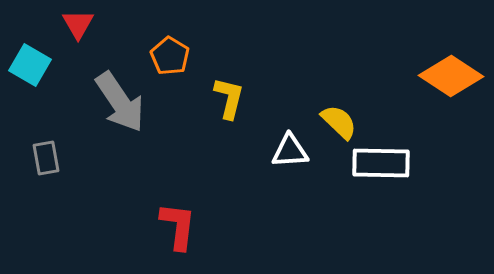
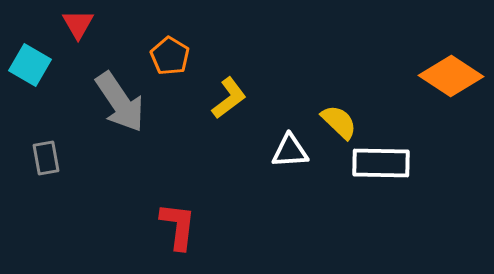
yellow L-shape: rotated 39 degrees clockwise
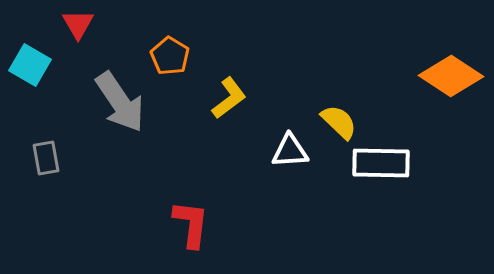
red L-shape: moved 13 px right, 2 px up
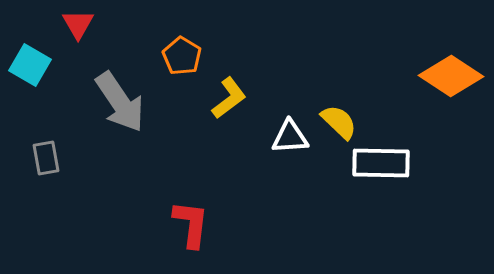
orange pentagon: moved 12 px right
white triangle: moved 14 px up
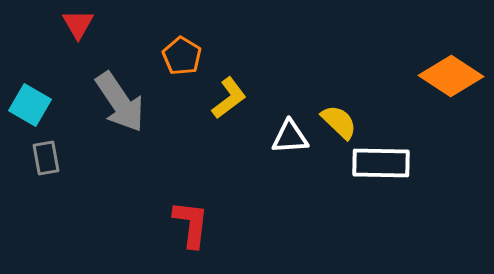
cyan square: moved 40 px down
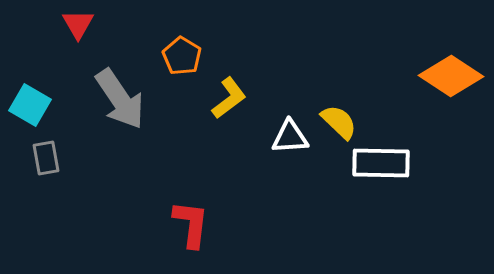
gray arrow: moved 3 px up
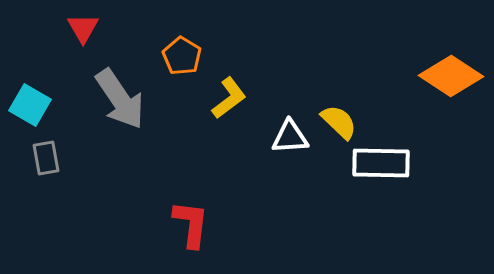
red triangle: moved 5 px right, 4 px down
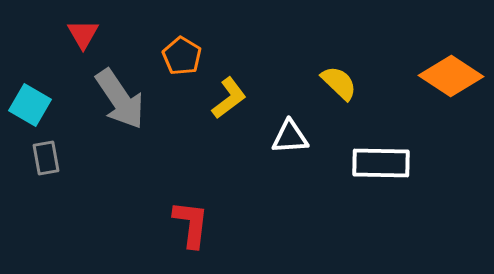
red triangle: moved 6 px down
yellow semicircle: moved 39 px up
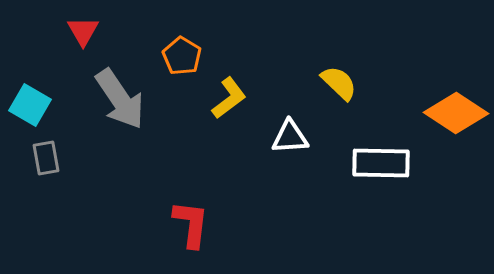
red triangle: moved 3 px up
orange diamond: moved 5 px right, 37 px down
